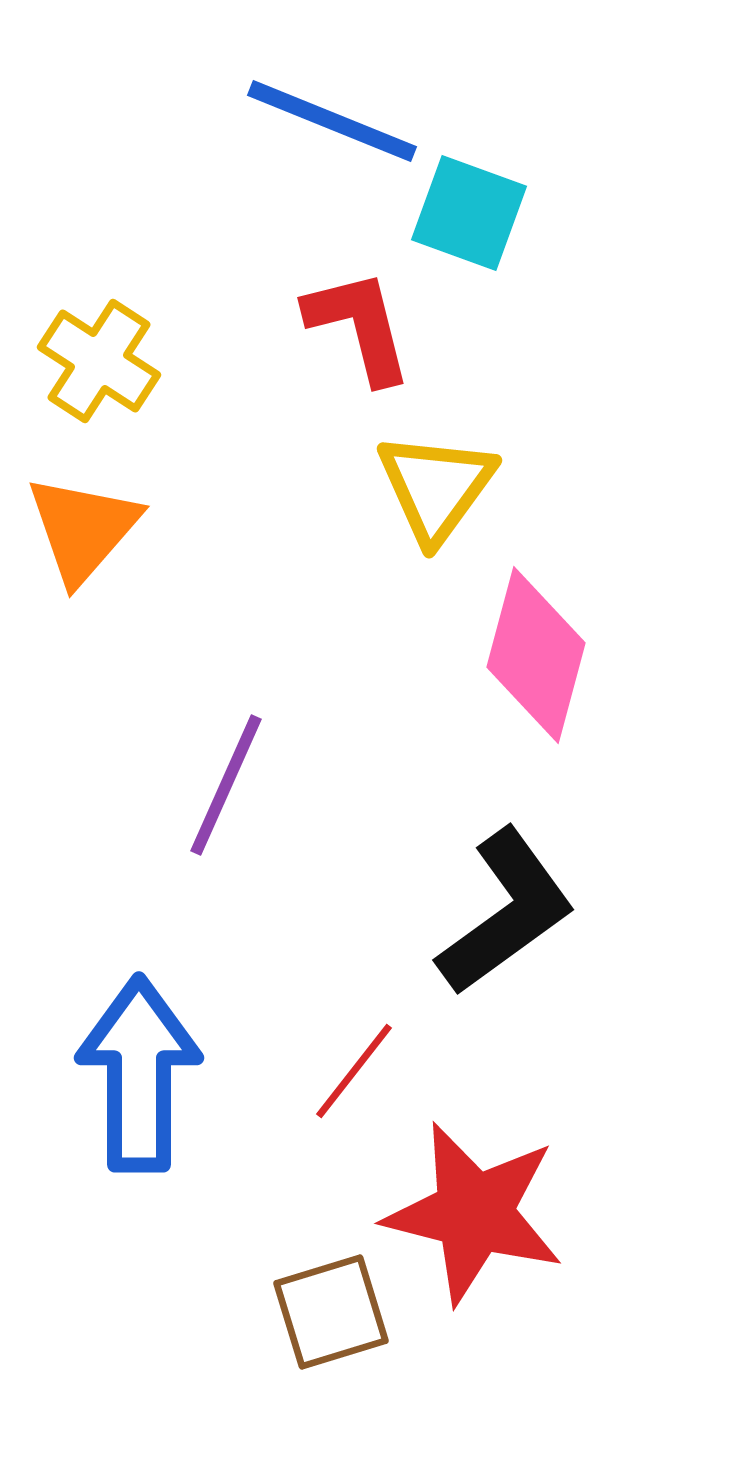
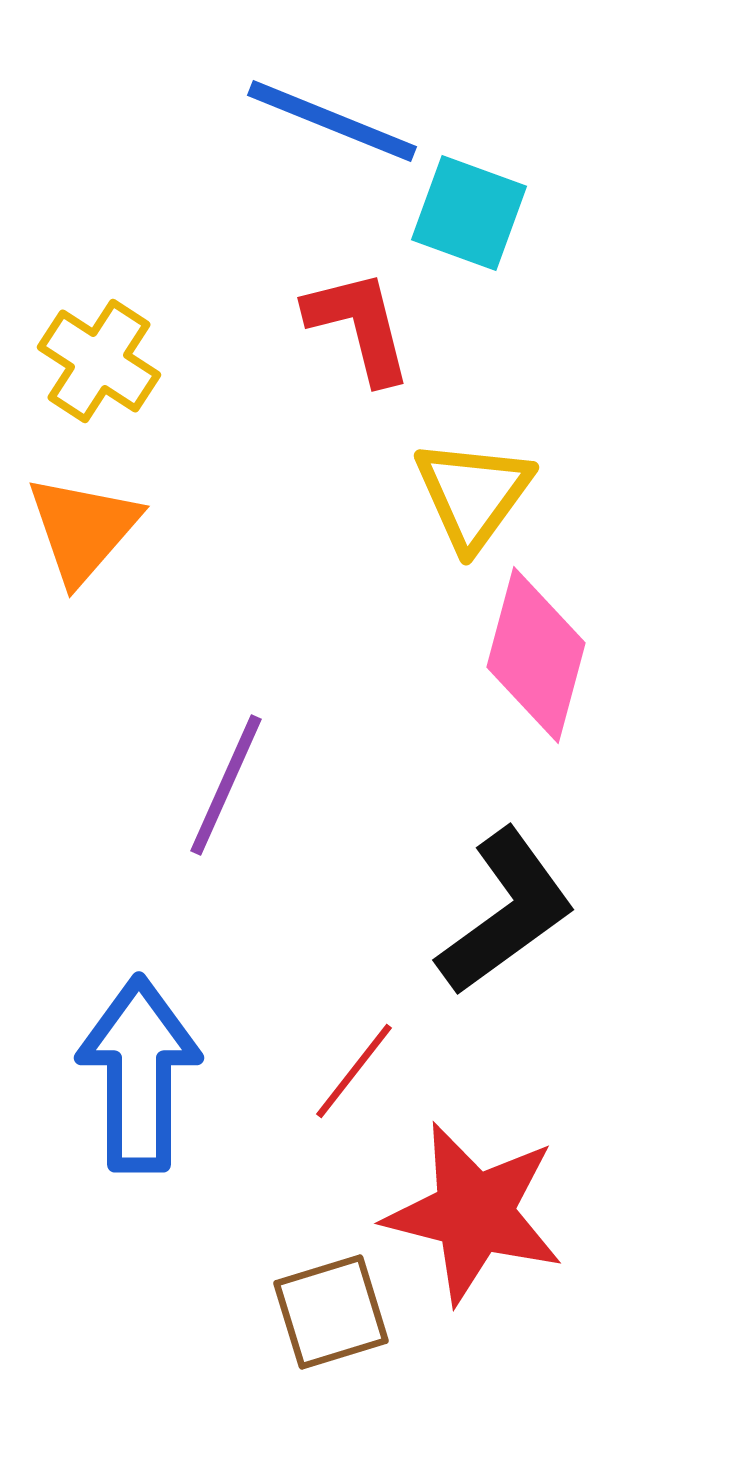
yellow triangle: moved 37 px right, 7 px down
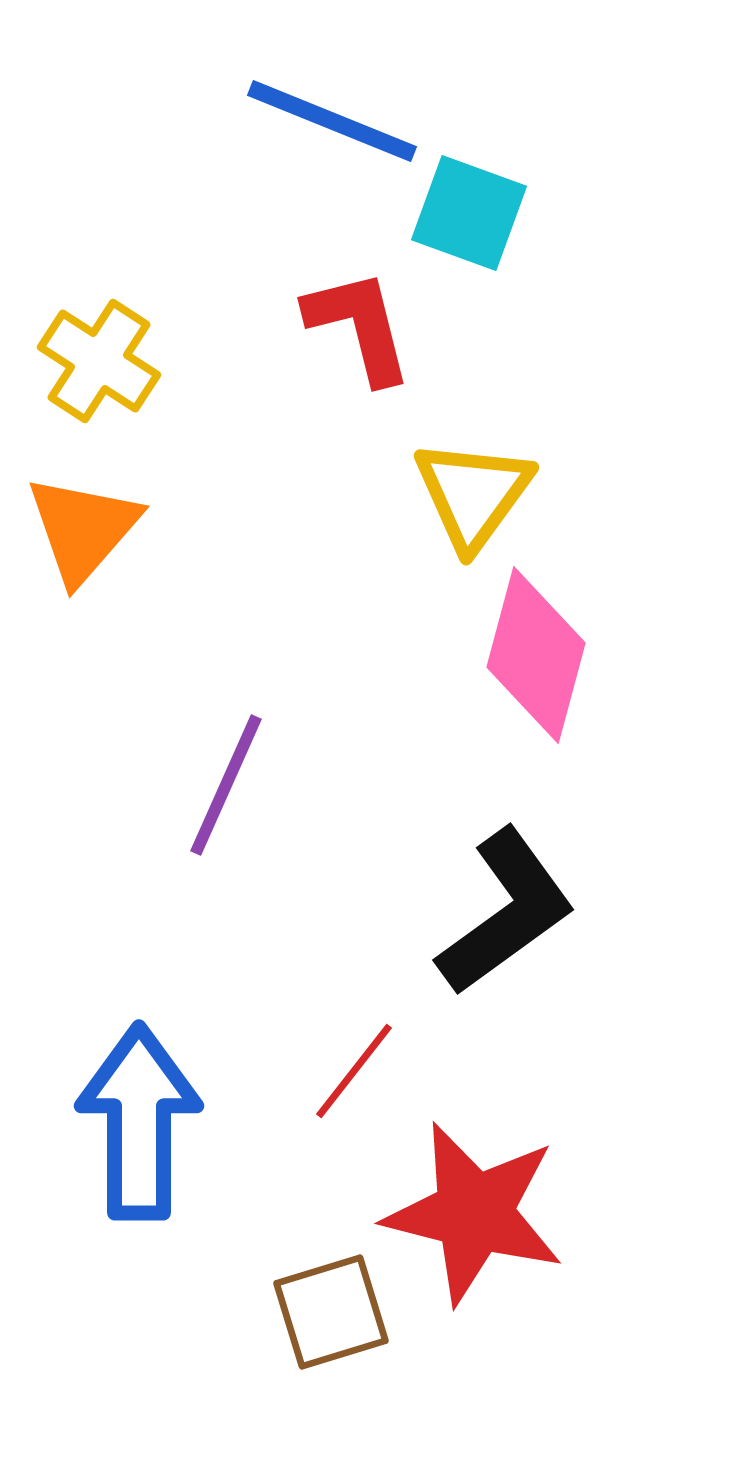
blue arrow: moved 48 px down
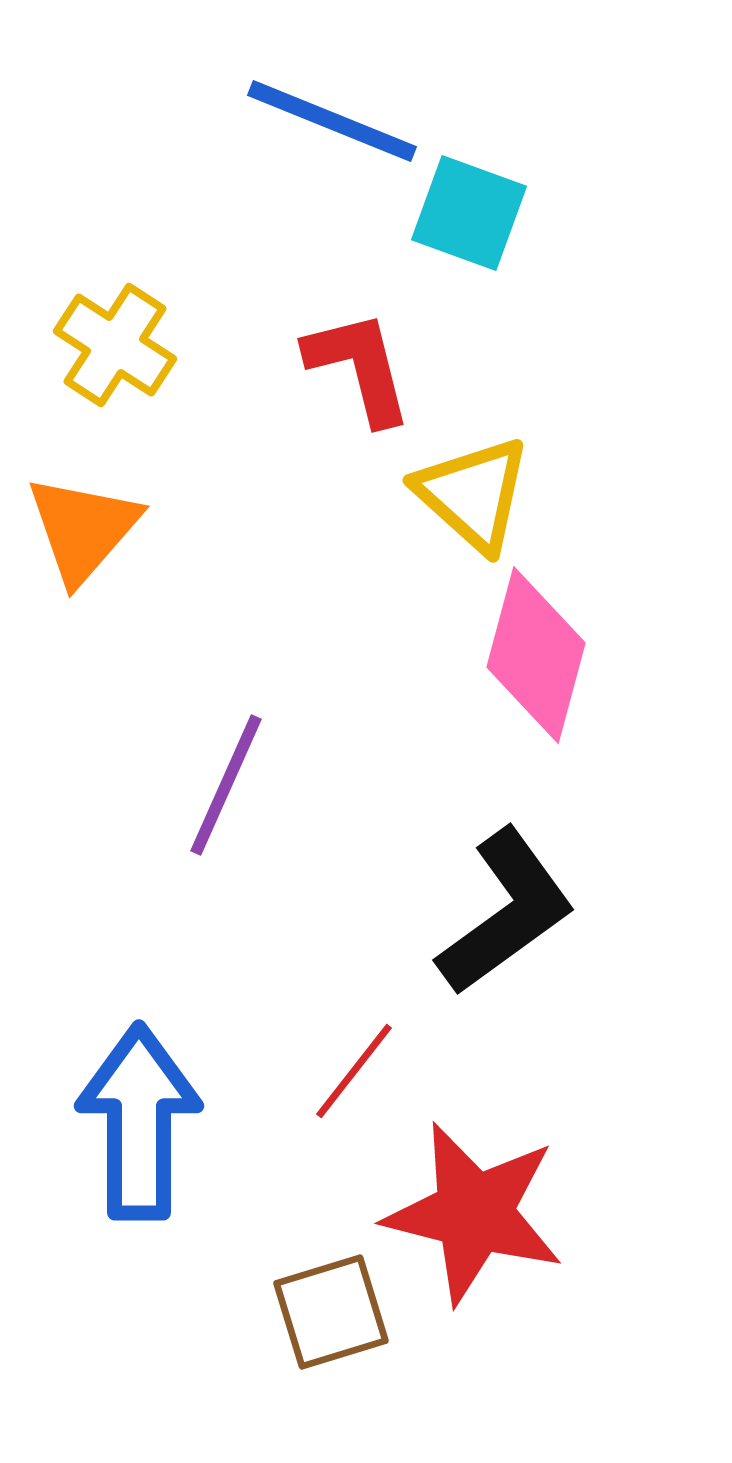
red L-shape: moved 41 px down
yellow cross: moved 16 px right, 16 px up
yellow triangle: rotated 24 degrees counterclockwise
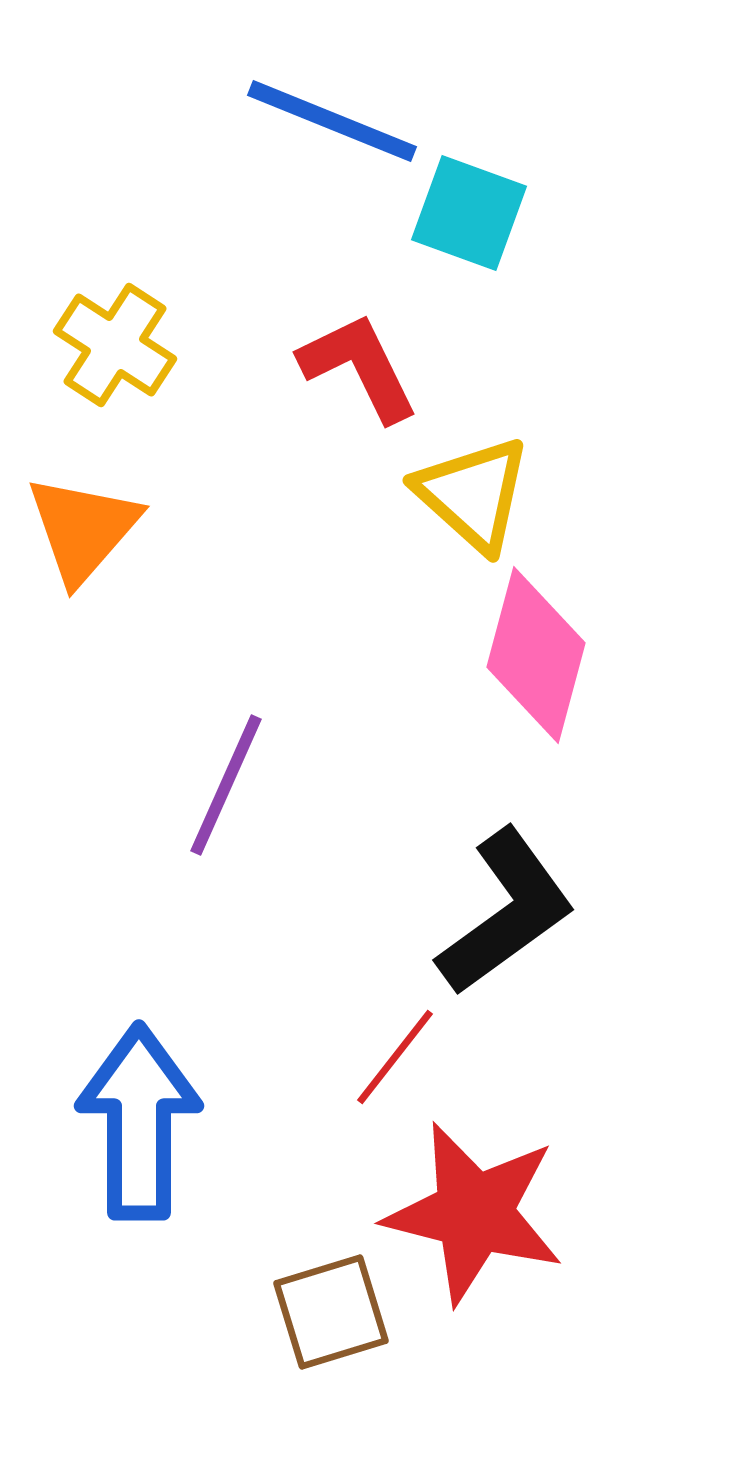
red L-shape: rotated 12 degrees counterclockwise
red line: moved 41 px right, 14 px up
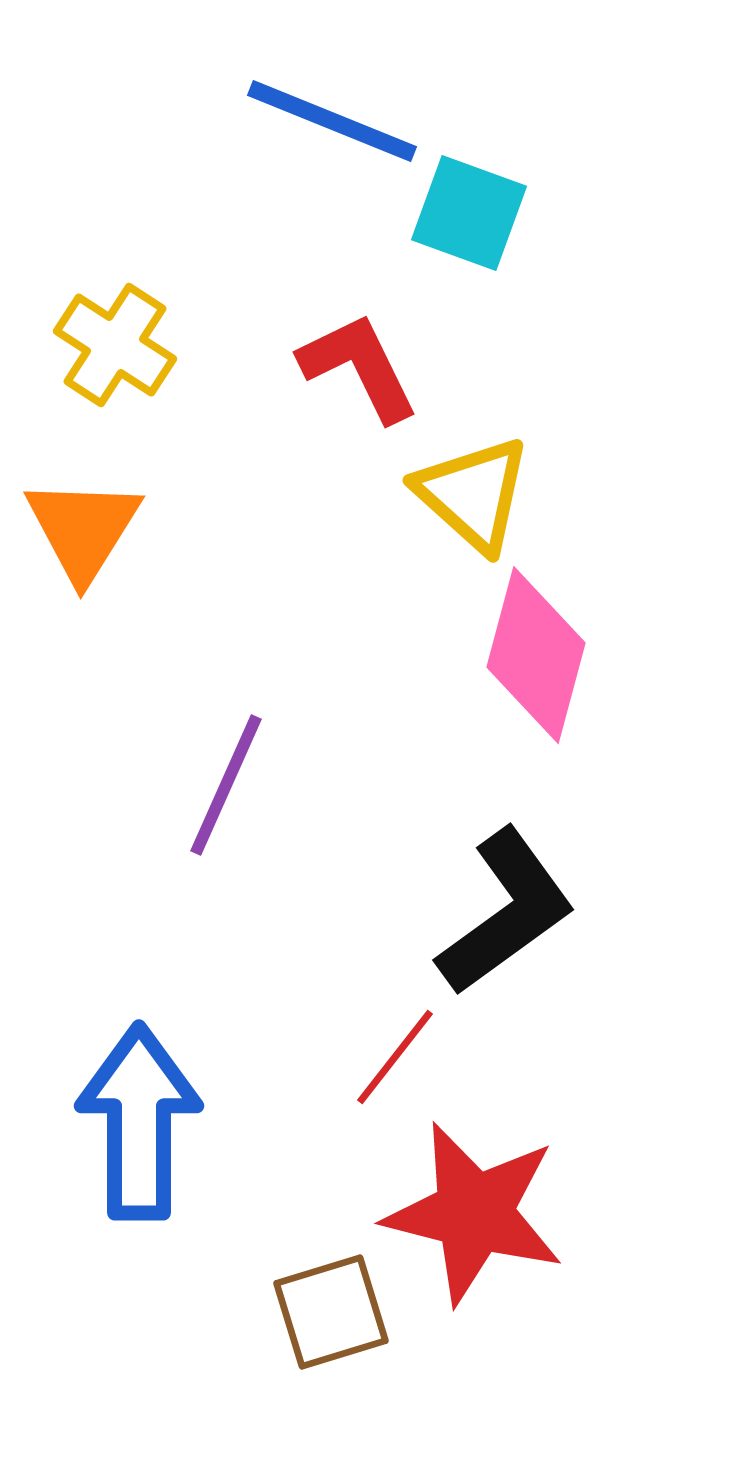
orange triangle: rotated 9 degrees counterclockwise
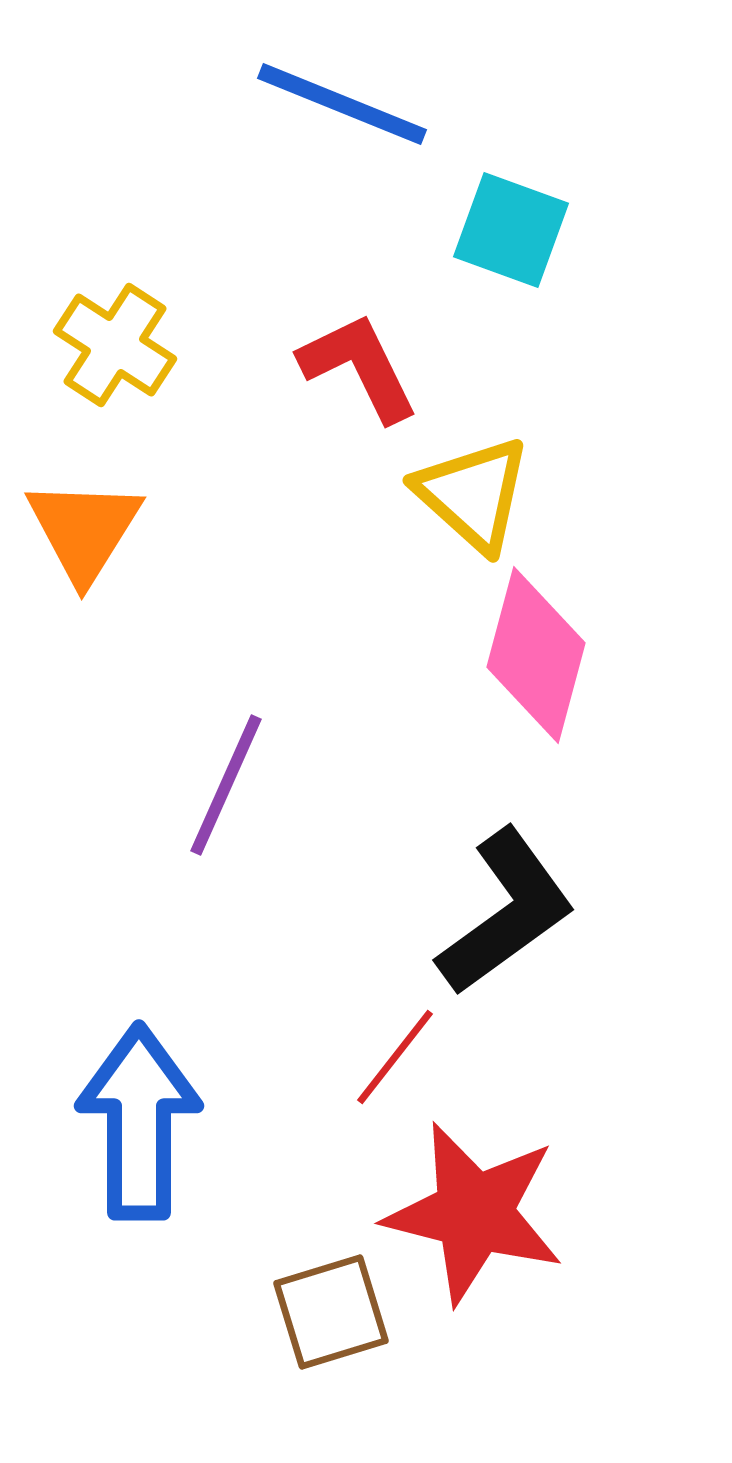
blue line: moved 10 px right, 17 px up
cyan square: moved 42 px right, 17 px down
orange triangle: moved 1 px right, 1 px down
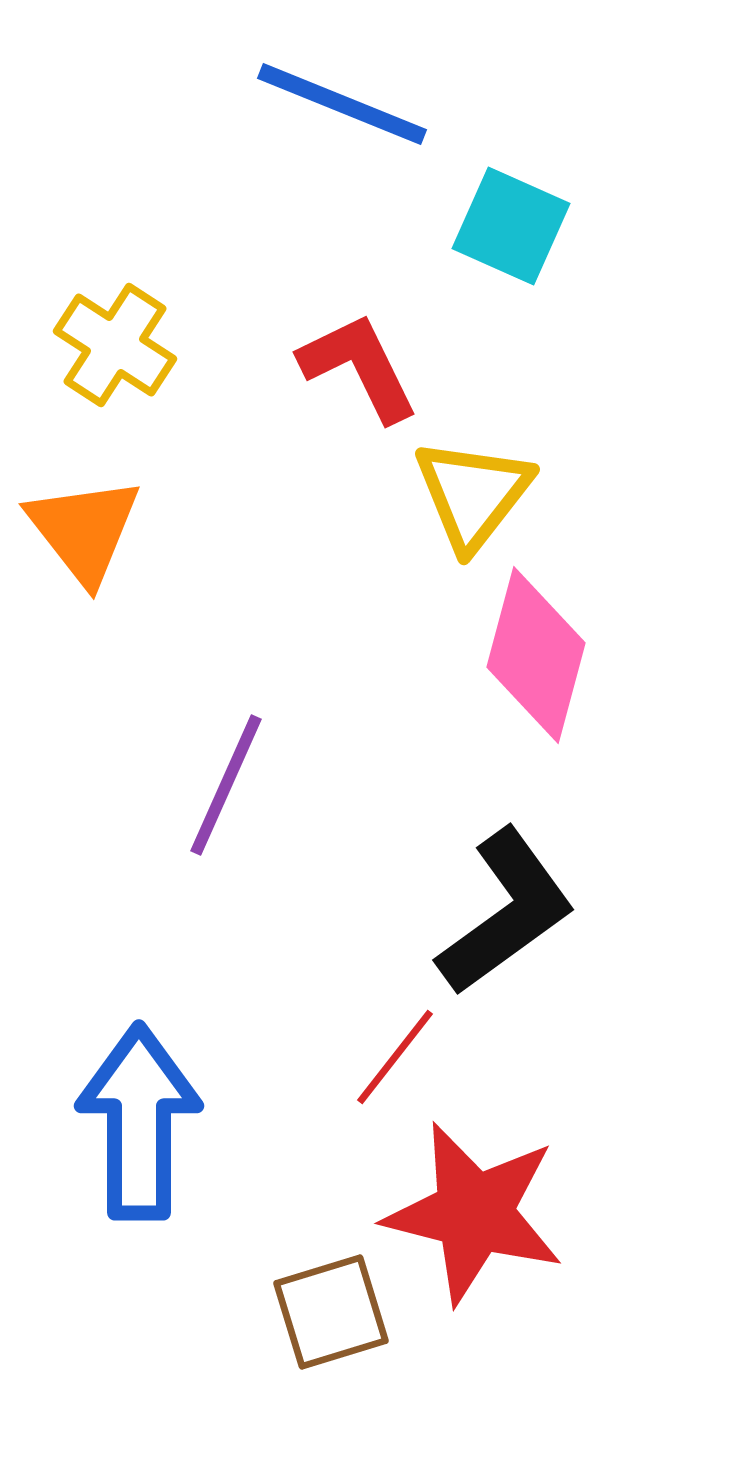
cyan square: moved 4 px up; rotated 4 degrees clockwise
yellow triangle: rotated 26 degrees clockwise
orange triangle: rotated 10 degrees counterclockwise
